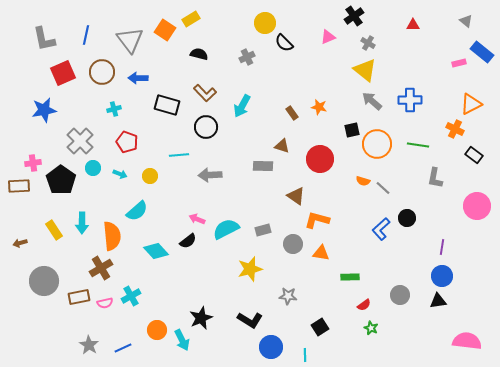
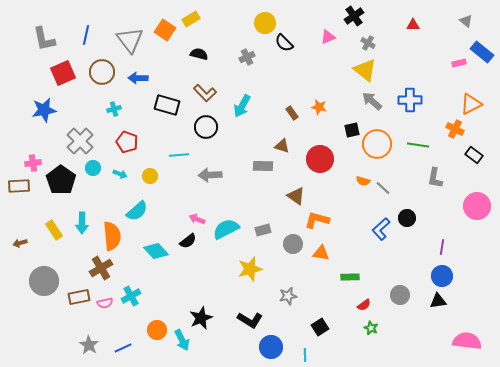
gray star at (288, 296): rotated 18 degrees counterclockwise
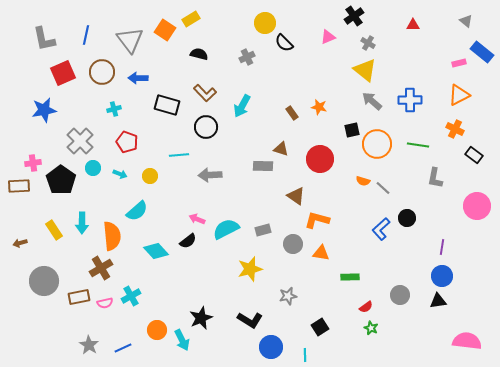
orange triangle at (471, 104): moved 12 px left, 9 px up
brown triangle at (282, 146): moved 1 px left, 3 px down
red semicircle at (364, 305): moved 2 px right, 2 px down
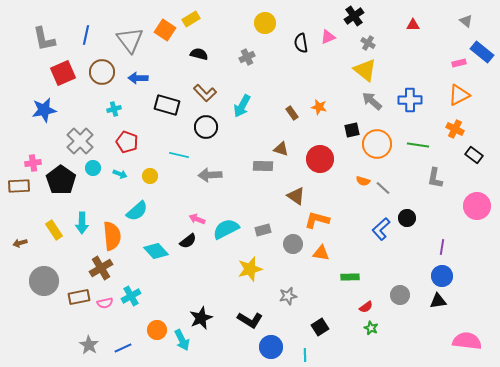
black semicircle at (284, 43): moved 17 px right; rotated 36 degrees clockwise
cyan line at (179, 155): rotated 18 degrees clockwise
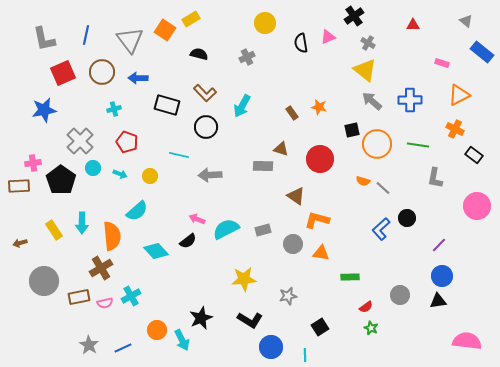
pink rectangle at (459, 63): moved 17 px left; rotated 32 degrees clockwise
purple line at (442, 247): moved 3 px left, 2 px up; rotated 35 degrees clockwise
yellow star at (250, 269): moved 6 px left, 10 px down; rotated 10 degrees clockwise
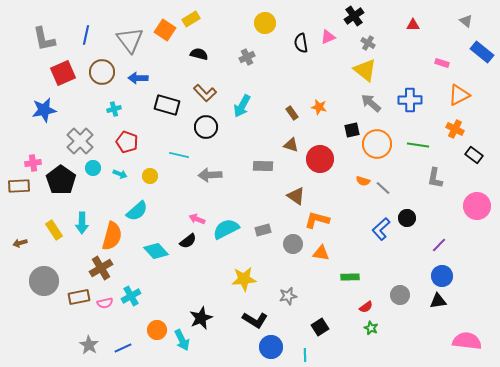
gray arrow at (372, 101): moved 1 px left, 2 px down
brown triangle at (281, 149): moved 10 px right, 4 px up
orange semicircle at (112, 236): rotated 20 degrees clockwise
black L-shape at (250, 320): moved 5 px right
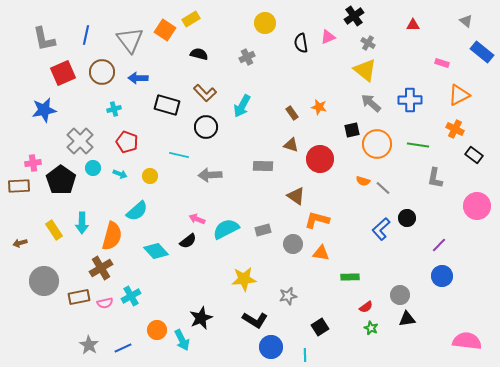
black triangle at (438, 301): moved 31 px left, 18 px down
